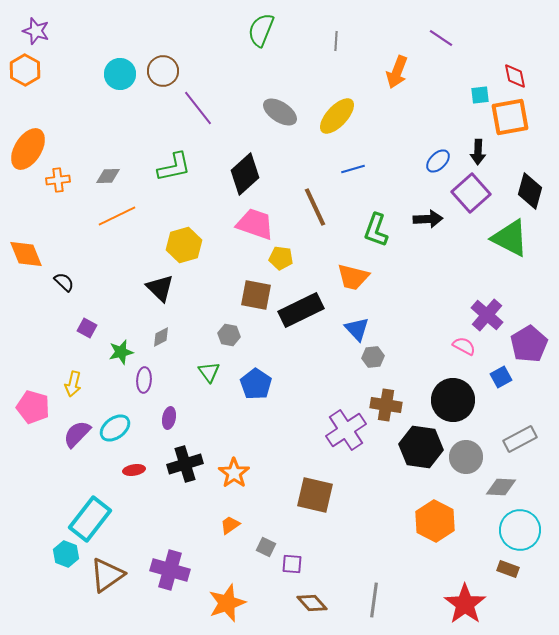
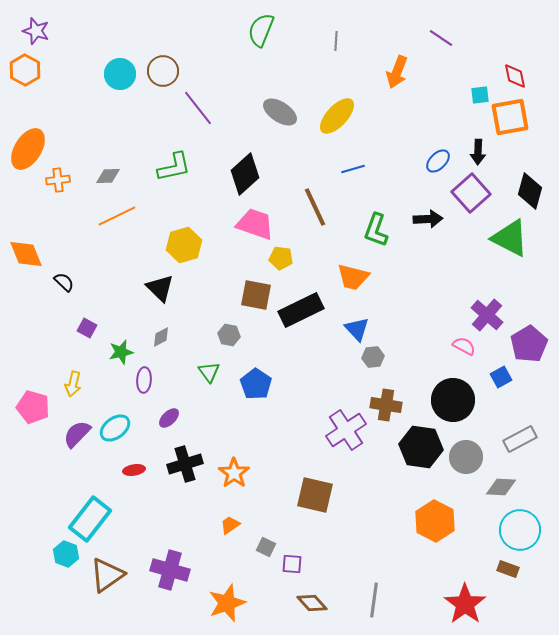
purple ellipse at (169, 418): rotated 35 degrees clockwise
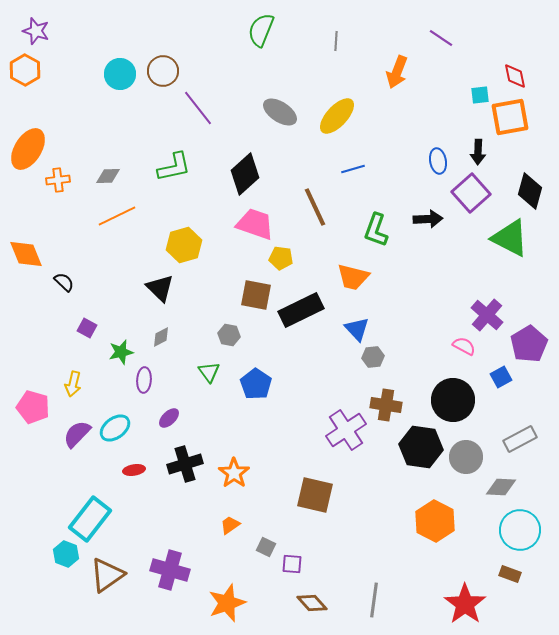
blue ellipse at (438, 161): rotated 55 degrees counterclockwise
brown rectangle at (508, 569): moved 2 px right, 5 px down
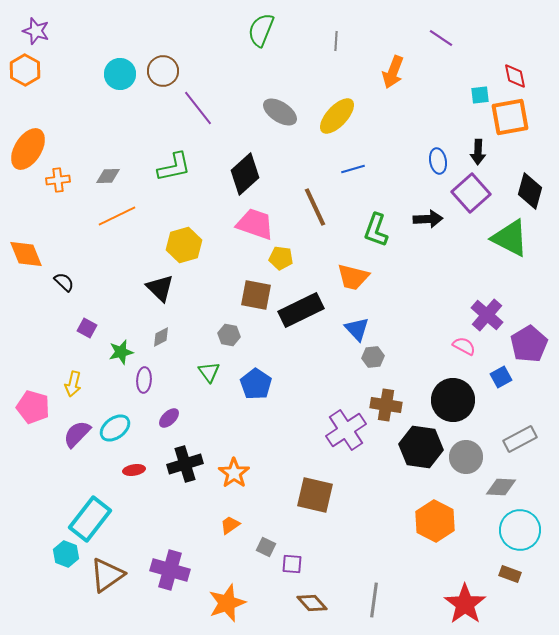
orange arrow at (397, 72): moved 4 px left
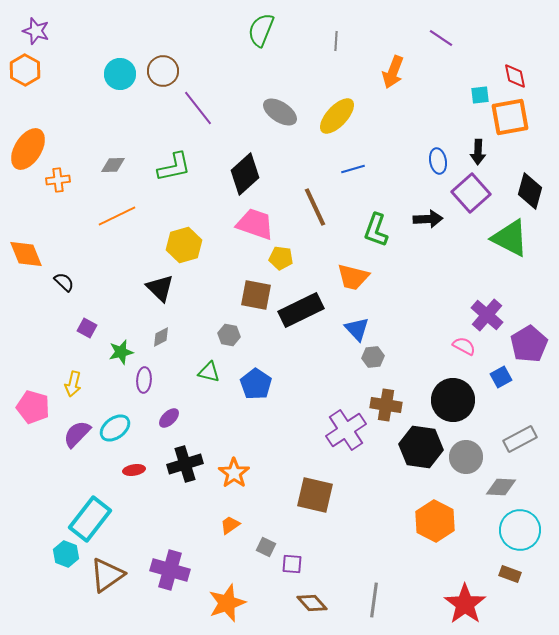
gray diamond at (108, 176): moved 5 px right, 11 px up
green triangle at (209, 372): rotated 40 degrees counterclockwise
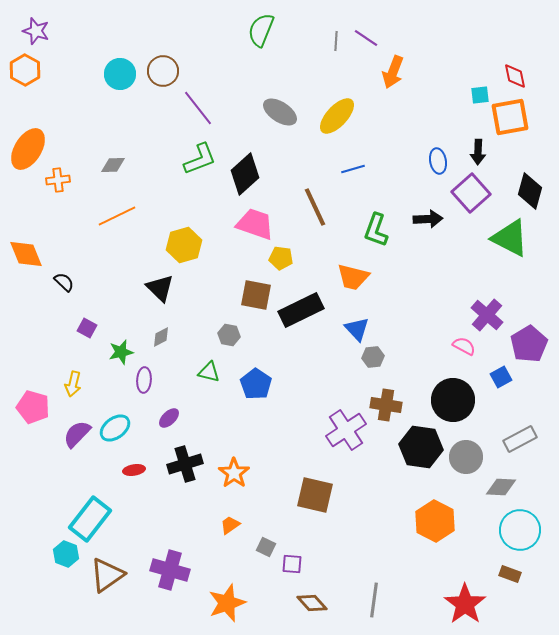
purple line at (441, 38): moved 75 px left
green L-shape at (174, 167): moved 26 px right, 8 px up; rotated 9 degrees counterclockwise
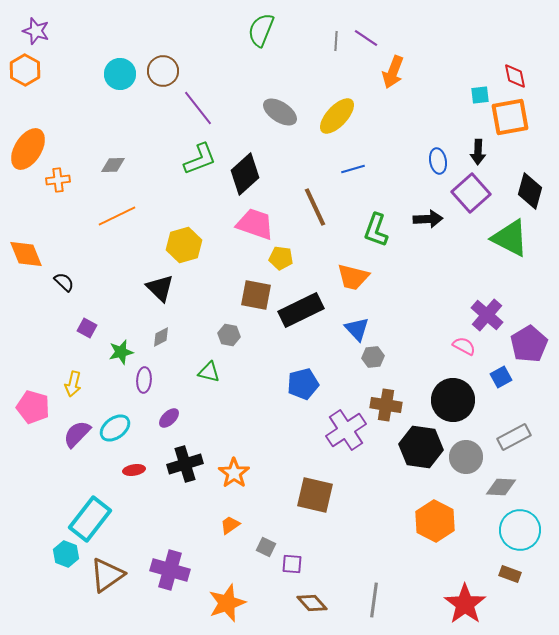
blue pentagon at (256, 384): moved 47 px right; rotated 24 degrees clockwise
gray rectangle at (520, 439): moved 6 px left, 2 px up
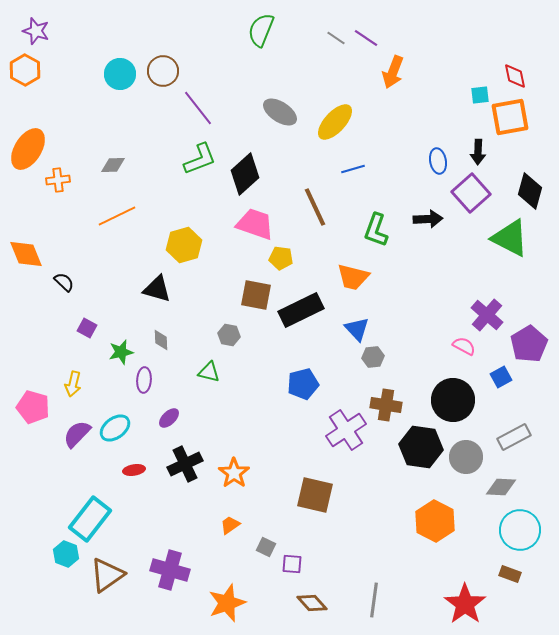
gray line at (336, 41): moved 3 px up; rotated 60 degrees counterclockwise
yellow ellipse at (337, 116): moved 2 px left, 6 px down
black triangle at (160, 288): moved 3 px left, 1 px down; rotated 28 degrees counterclockwise
gray diamond at (161, 337): moved 3 px down; rotated 65 degrees counterclockwise
black cross at (185, 464): rotated 8 degrees counterclockwise
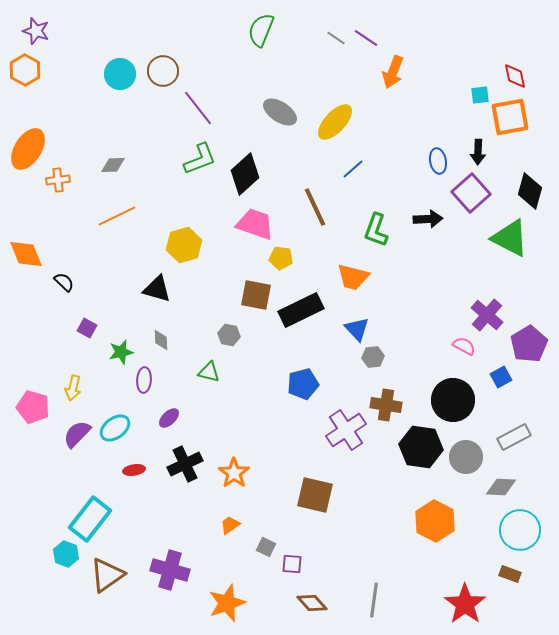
blue line at (353, 169): rotated 25 degrees counterclockwise
yellow arrow at (73, 384): moved 4 px down
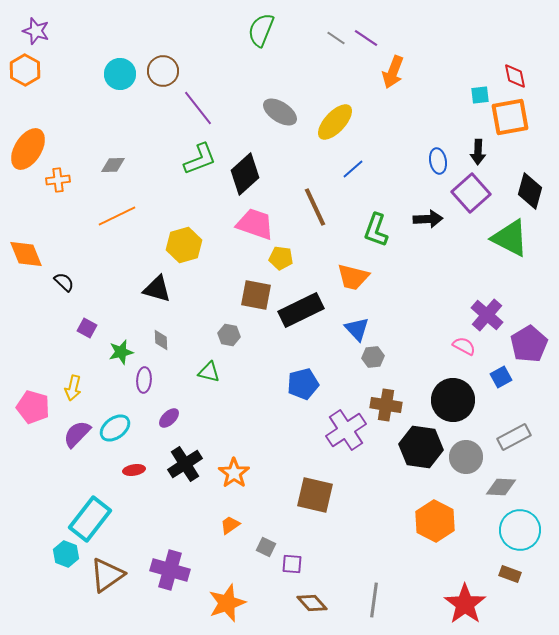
black cross at (185, 464): rotated 8 degrees counterclockwise
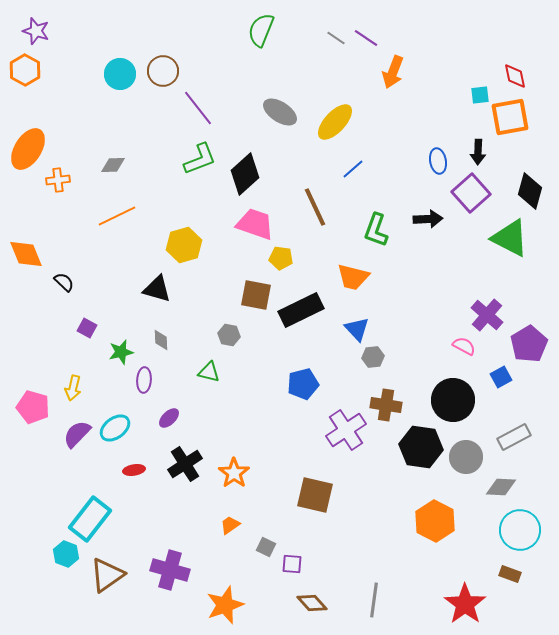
orange star at (227, 603): moved 2 px left, 2 px down
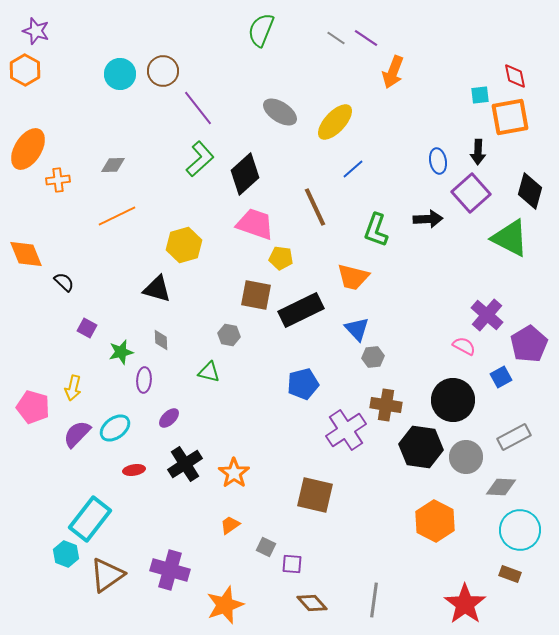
green L-shape at (200, 159): rotated 21 degrees counterclockwise
